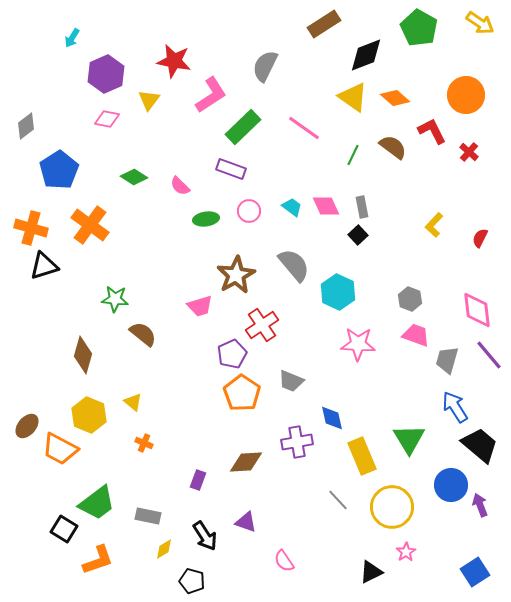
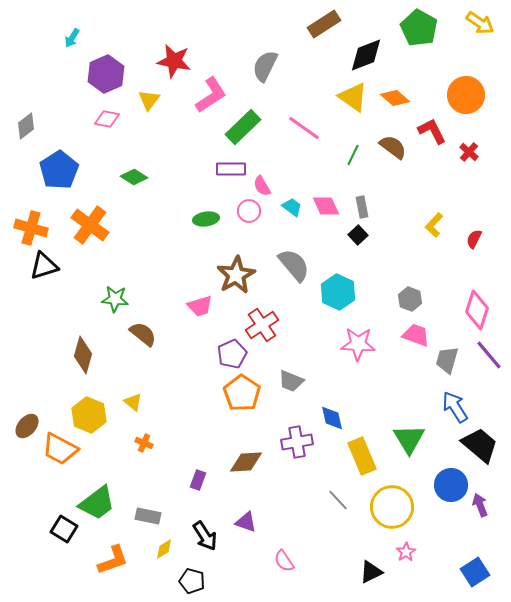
purple rectangle at (231, 169): rotated 20 degrees counterclockwise
pink semicircle at (180, 186): moved 82 px right; rotated 15 degrees clockwise
red semicircle at (480, 238): moved 6 px left, 1 px down
pink diamond at (477, 310): rotated 24 degrees clockwise
orange L-shape at (98, 560): moved 15 px right
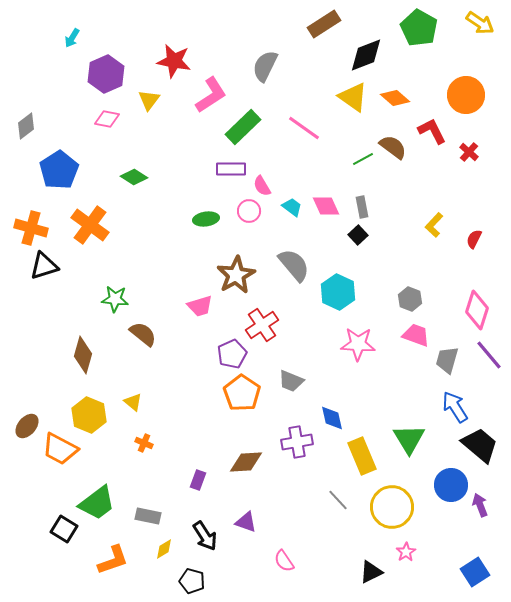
green line at (353, 155): moved 10 px right, 4 px down; rotated 35 degrees clockwise
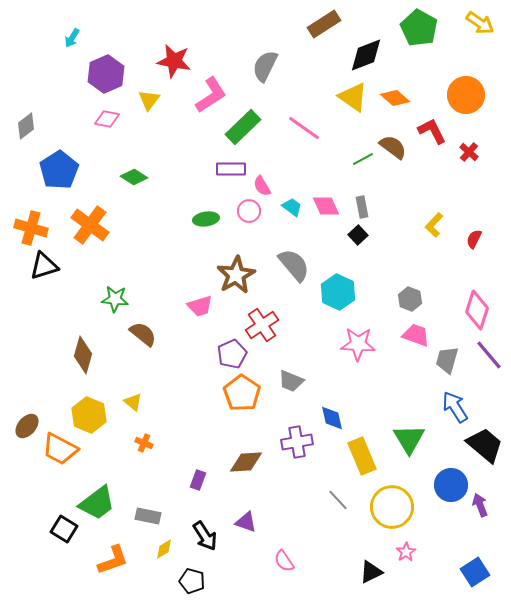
black trapezoid at (480, 445): moved 5 px right
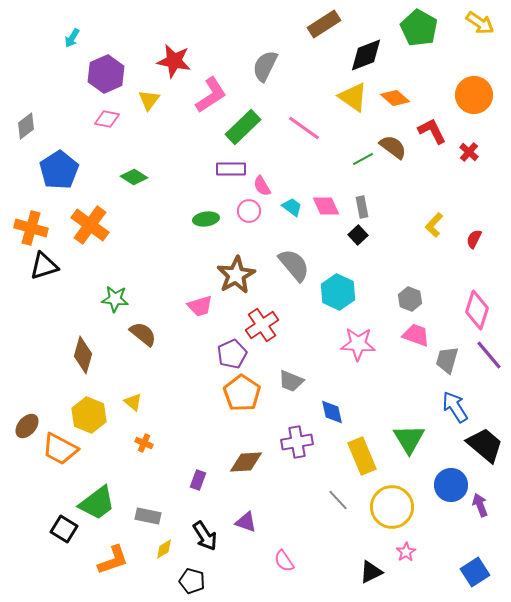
orange circle at (466, 95): moved 8 px right
blue diamond at (332, 418): moved 6 px up
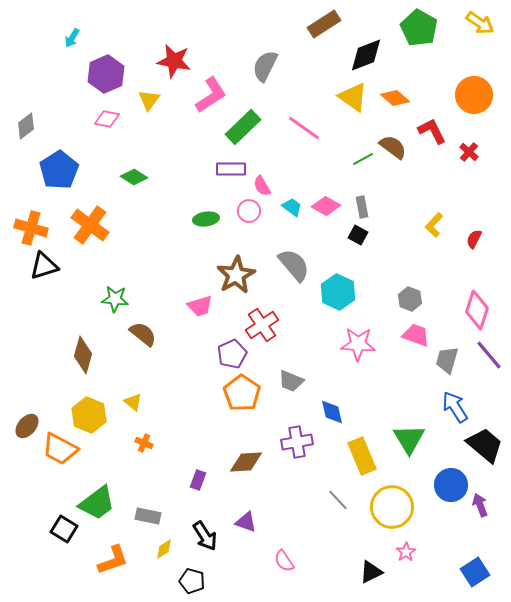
pink diamond at (326, 206): rotated 36 degrees counterclockwise
black square at (358, 235): rotated 18 degrees counterclockwise
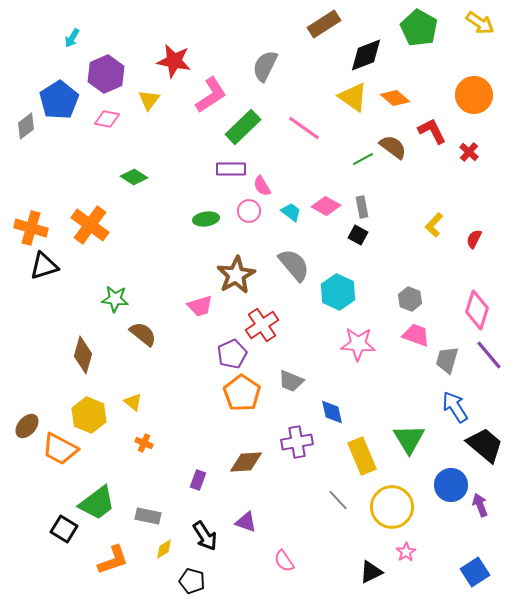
blue pentagon at (59, 170): moved 70 px up
cyan trapezoid at (292, 207): moved 1 px left, 5 px down
